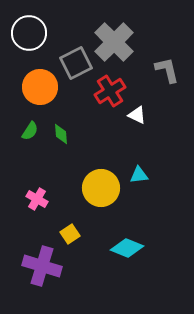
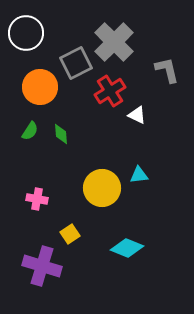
white circle: moved 3 px left
yellow circle: moved 1 px right
pink cross: rotated 20 degrees counterclockwise
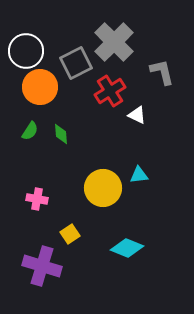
white circle: moved 18 px down
gray L-shape: moved 5 px left, 2 px down
yellow circle: moved 1 px right
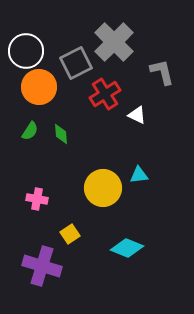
orange circle: moved 1 px left
red cross: moved 5 px left, 3 px down
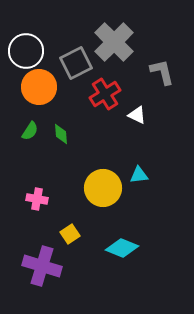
cyan diamond: moved 5 px left
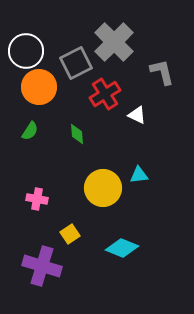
green diamond: moved 16 px right
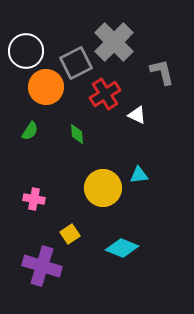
orange circle: moved 7 px right
pink cross: moved 3 px left
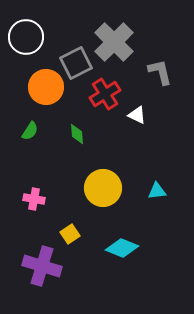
white circle: moved 14 px up
gray L-shape: moved 2 px left
cyan triangle: moved 18 px right, 16 px down
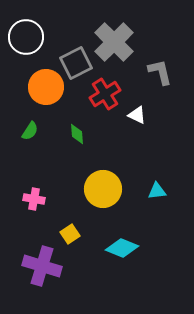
yellow circle: moved 1 px down
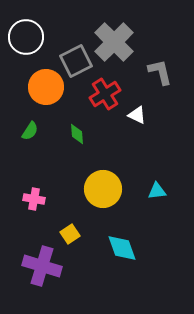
gray square: moved 2 px up
cyan diamond: rotated 48 degrees clockwise
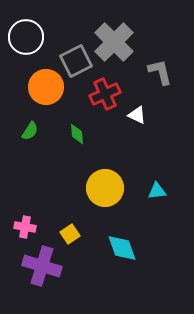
red cross: rotated 8 degrees clockwise
yellow circle: moved 2 px right, 1 px up
pink cross: moved 9 px left, 28 px down
